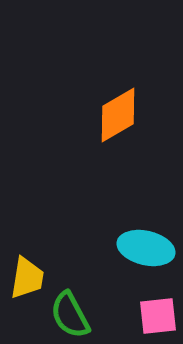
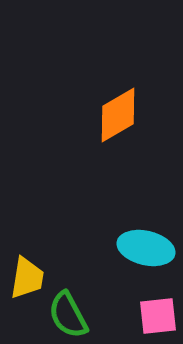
green semicircle: moved 2 px left
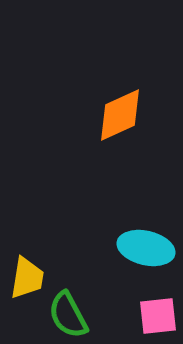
orange diamond: moved 2 px right; rotated 6 degrees clockwise
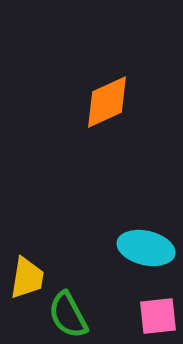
orange diamond: moved 13 px left, 13 px up
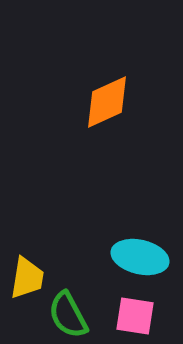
cyan ellipse: moved 6 px left, 9 px down
pink square: moved 23 px left; rotated 15 degrees clockwise
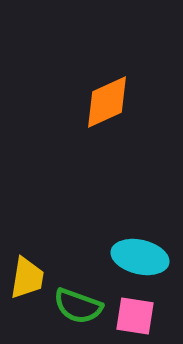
green semicircle: moved 10 px right, 9 px up; rotated 42 degrees counterclockwise
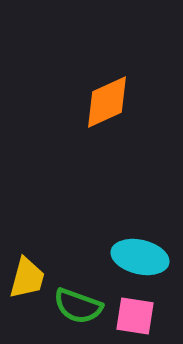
yellow trapezoid: rotated 6 degrees clockwise
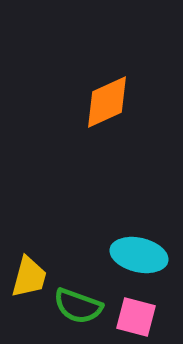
cyan ellipse: moved 1 px left, 2 px up
yellow trapezoid: moved 2 px right, 1 px up
pink square: moved 1 px right, 1 px down; rotated 6 degrees clockwise
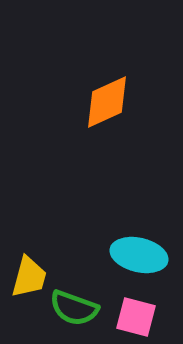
green semicircle: moved 4 px left, 2 px down
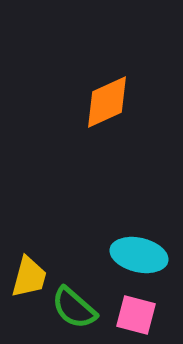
green semicircle: rotated 21 degrees clockwise
pink square: moved 2 px up
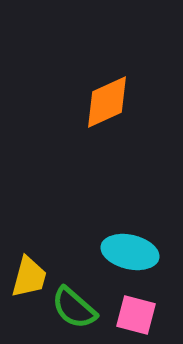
cyan ellipse: moved 9 px left, 3 px up
